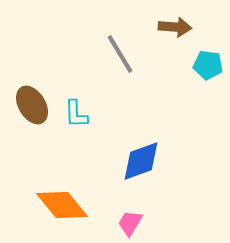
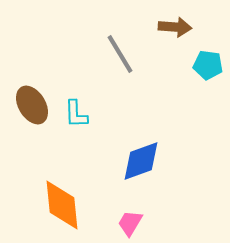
orange diamond: rotated 34 degrees clockwise
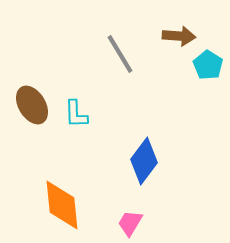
brown arrow: moved 4 px right, 9 px down
cyan pentagon: rotated 24 degrees clockwise
blue diamond: moved 3 px right; rotated 33 degrees counterclockwise
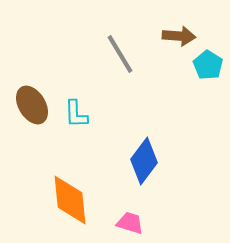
orange diamond: moved 8 px right, 5 px up
pink trapezoid: rotated 76 degrees clockwise
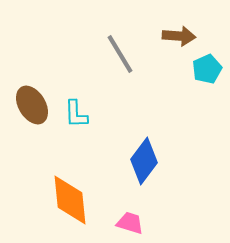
cyan pentagon: moved 1 px left, 4 px down; rotated 16 degrees clockwise
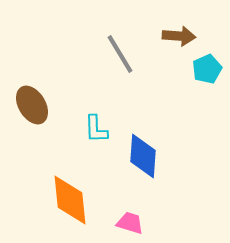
cyan L-shape: moved 20 px right, 15 px down
blue diamond: moved 1 px left, 5 px up; rotated 33 degrees counterclockwise
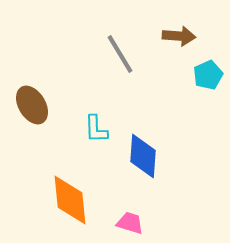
cyan pentagon: moved 1 px right, 6 px down
